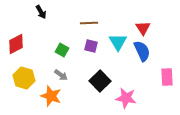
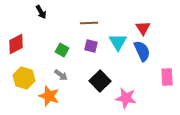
orange star: moved 2 px left
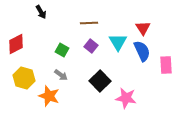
purple square: rotated 24 degrees clockwise
pink rectangle: moved 1 px left, 12 px up
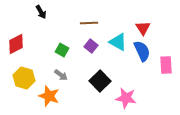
cyan triangle: rotated 30 degrees counterclockwise
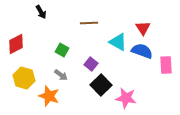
purple square: moved 18 px down
blue semicircle: rotated 45 degrees counterclockwise
black square: moved 1 px right, 4 px down
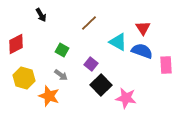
black arrow: moved 3 px down
brown line: rotated 42 degrees counterclockwise
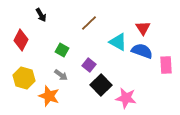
red diamond: moved 5 px right, 4 px up; rotated 35 degrees counterclockwise
purple square: moved 2 px left, 1 px down
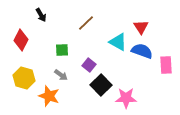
brown line: moved 3 px left
red triangle: moved 2 px left, 1 px up
green square: rotated 32 degrees counterclockwise
pink star: rotated 10 degrees counterclockwise
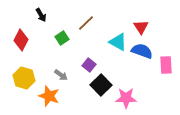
green square: moved 12 px up; rotated 32 degrees counterclockwise
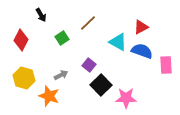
brown line: moved 2 px right
red triangle: rotated 35 degrees clockwise
gray arrow: rotated 64 degrees counterclockwise
